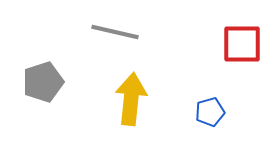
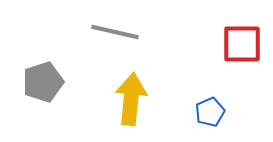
blue pentagon: rotated 8 degrees counterclockwise
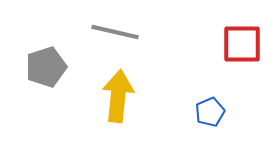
gray pentagon: moved 3 px right, 15 px up
yellow arrow: moved 13 px left, 3 px up
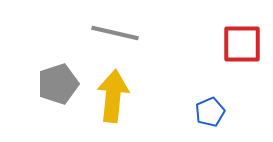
gray line: moved 1 px down
gray pentagon: moved 12 px right, 17 px down
yellow arrow: moved 5 px left
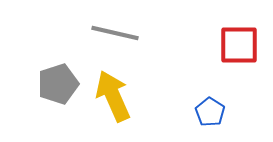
red square: moved 3 px left, 1 px down
yellow arrow: rotated 30 degrees counterclockwise
blue pentagon: rotated 16 degrees counterclockwise
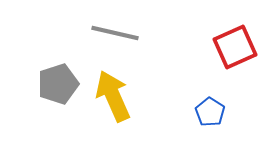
red square: moved 4 px left, 2 px down; rotated 24 degrees counterclockwise
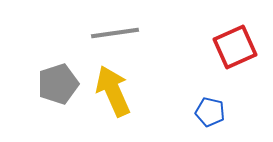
gray line: rotated 21 degrees counterclockwise
yellow arrow: moved 5 px up
blue pentagon: rotated 20 degrees counterclockwise
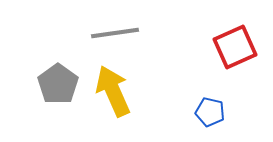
gray pentagon: rotated 18 degrees counterclockwise
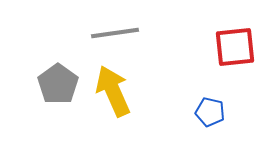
red square: rotated 18 degrees clockwise
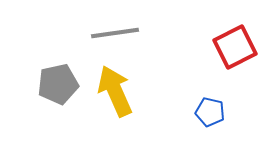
red square: rotated 21 degrees counterclockwise
gray pentagon: rotated 24 degrees clockwise
yellow arrow: moved 2 px right
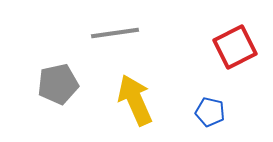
yellow arrow: moved 20 px right, 9 px down
